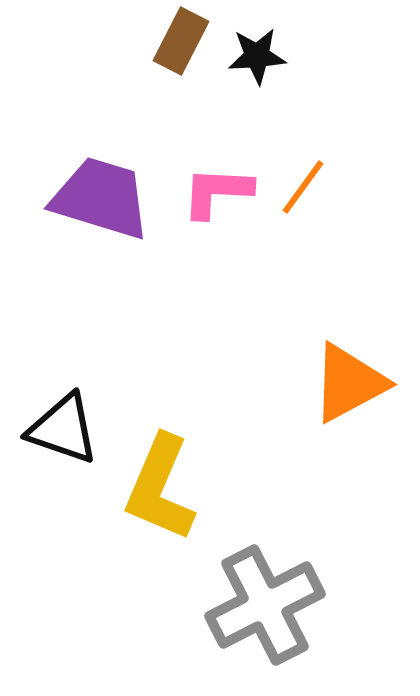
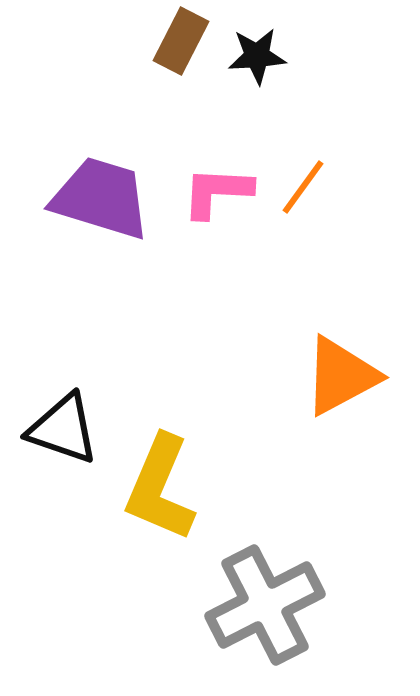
orange triangle: moved 8 px left, 7 px up
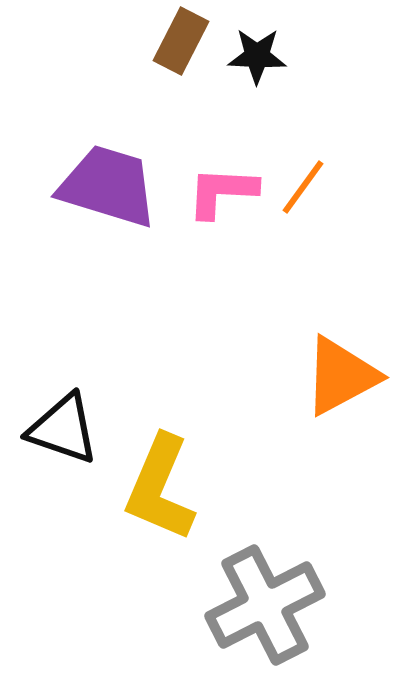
black star: rotated 6 degrees clockwise
pink L-shape: moved 5 px right
purple trapezoid: moved 7 px right, 12 px up
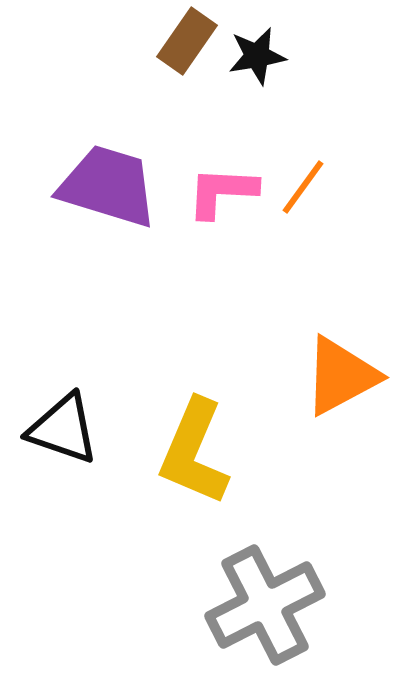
brown rectangle: moved 6 px right; rotated 8 degrees clockwise
black star: rotated 12 degrees counterclockwise
yellow L-shape: moved 34 px right, 36 px up
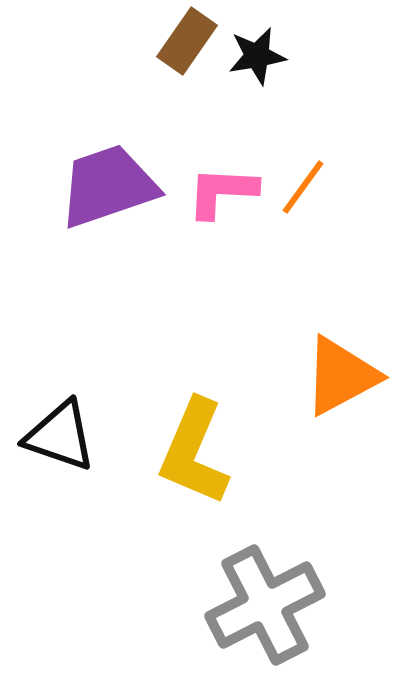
purple trapezoid: rotated 36 degrees counterclockwise
black triangle: moved 3 px left, 7 px down
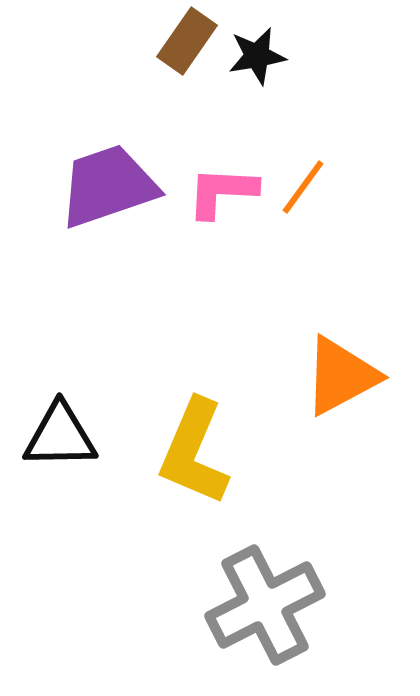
black triangle: rotated 20 degrees counterclockwise
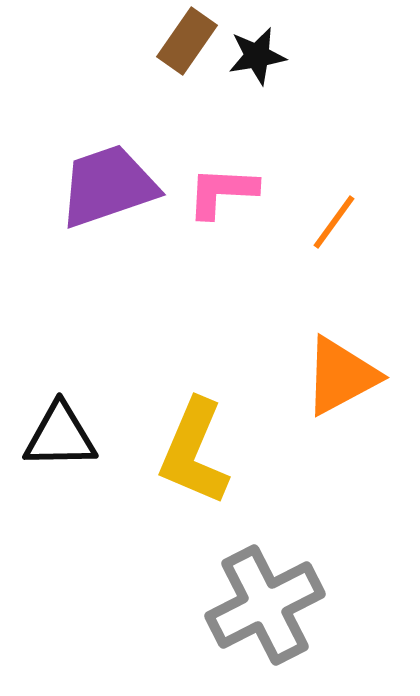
orange line: moved 31 px right, 35 px down
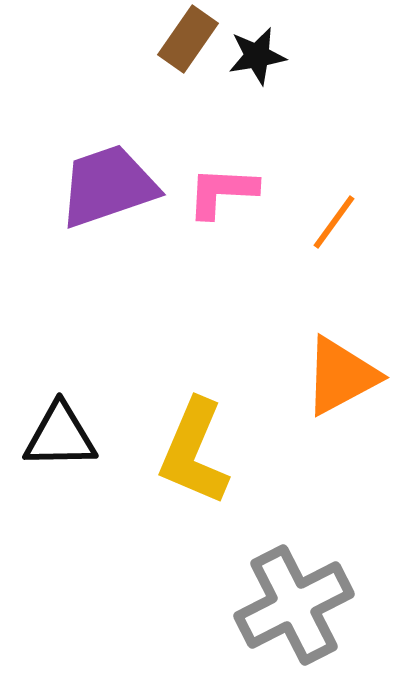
brown rectangle: moved 1 px right, 2 px up
gray cross: moved 29 px right
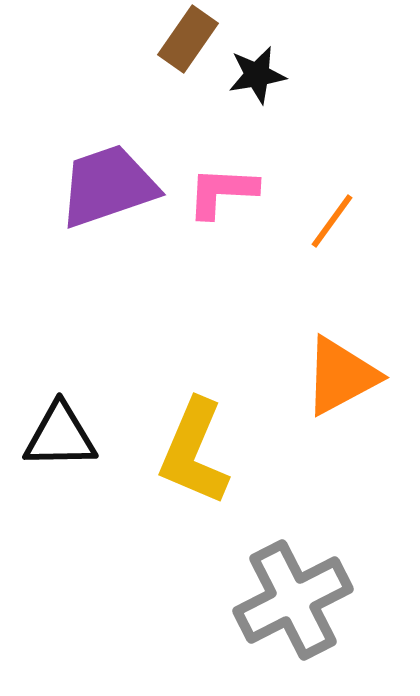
black star: moved 19 px down
orange line: moved 2 px left, 1 px up
gray cross: moved 1 px left, 5 px up
